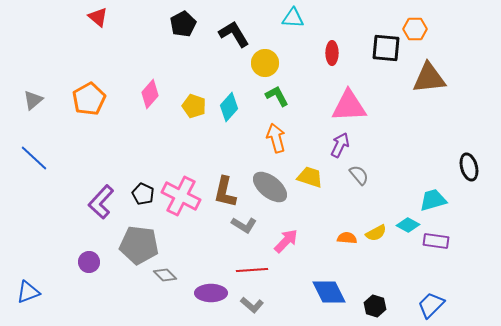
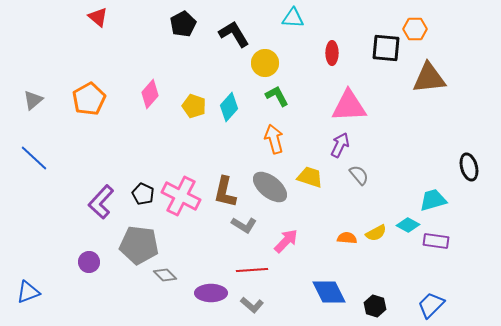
orange arrow at (276, 138): moved 2 px left, 1 px down
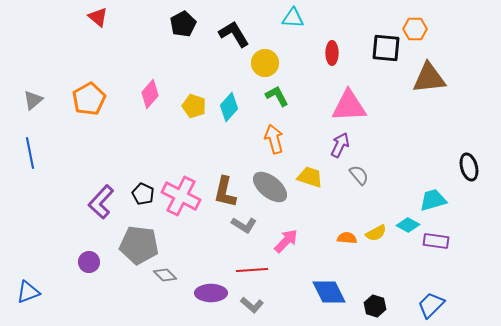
blue line at (34, 158): moved 4 px left, 5 px up; rotated 36 degrees clockwise
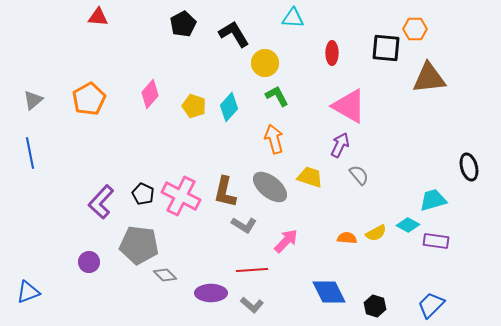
red triangle at (98, 17): rotated 35 degrees counterclockwise
pink triangle at (349, 106): rotated 33 degrees clockwise
